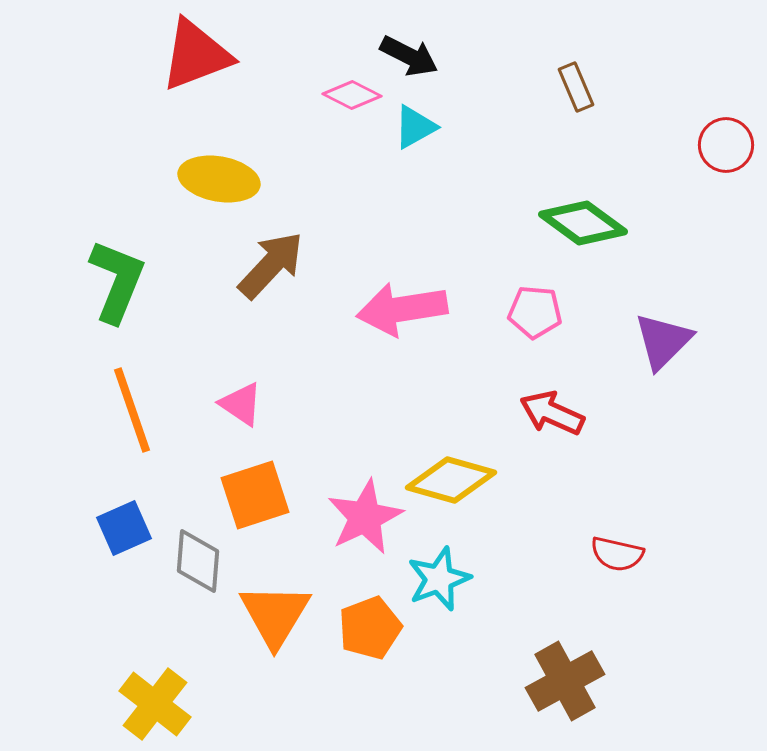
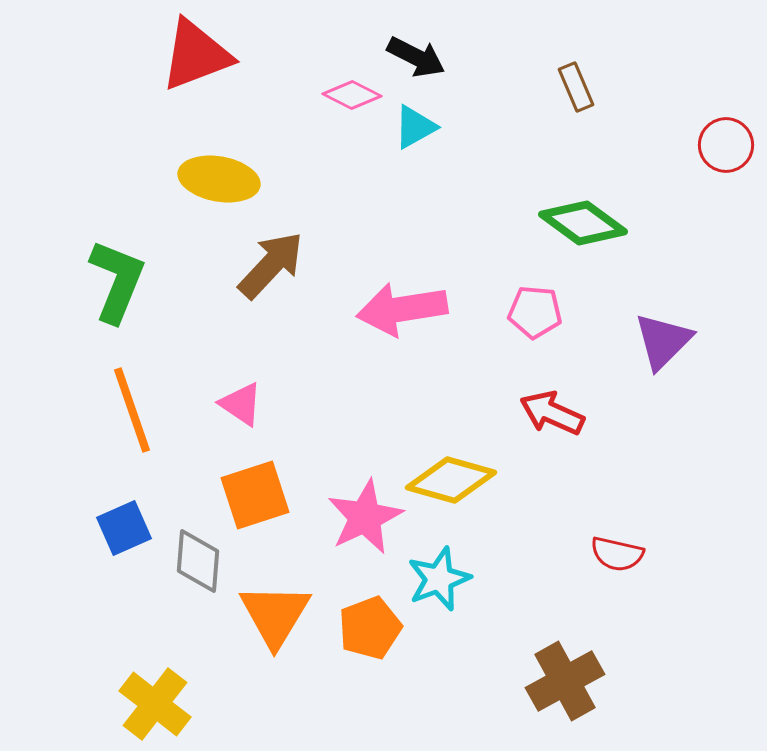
black arrow: moved 7 px right, 1 px down
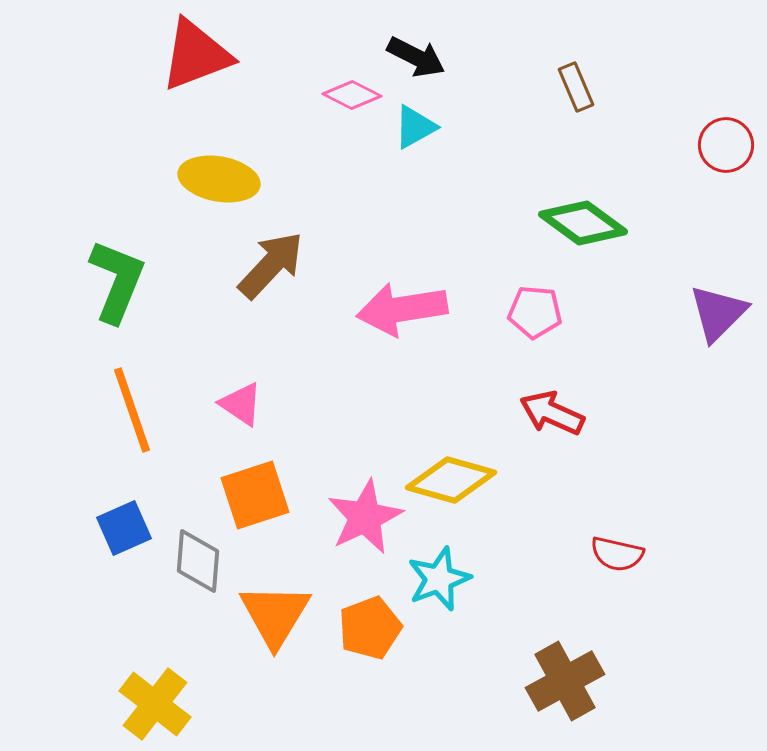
purple triangle: moved 55 px right, 28 px up
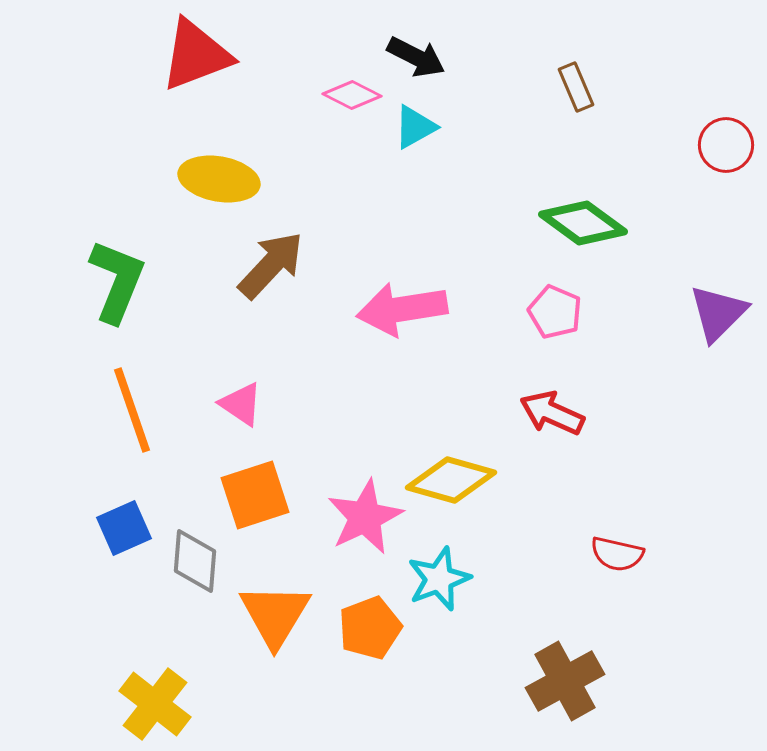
pink pentagon: moved 20 px right; rotated 18 degrees clockwise
gray diamond: moved 3 px left
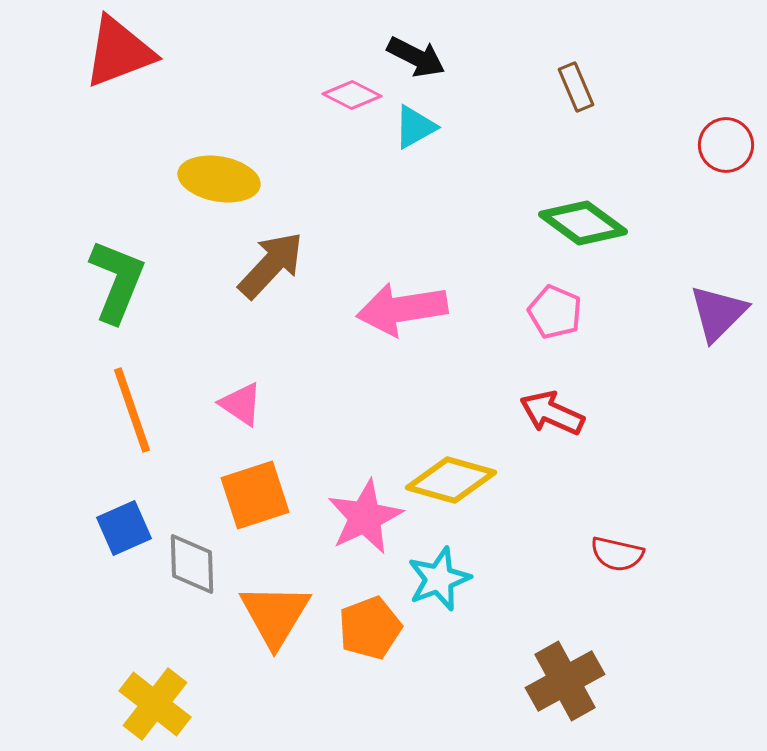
red triangle: moved 77 px left, 3 px up
gray diamond: moved 3 px left, 3 px down; rotated 6 degrees counterclockwise
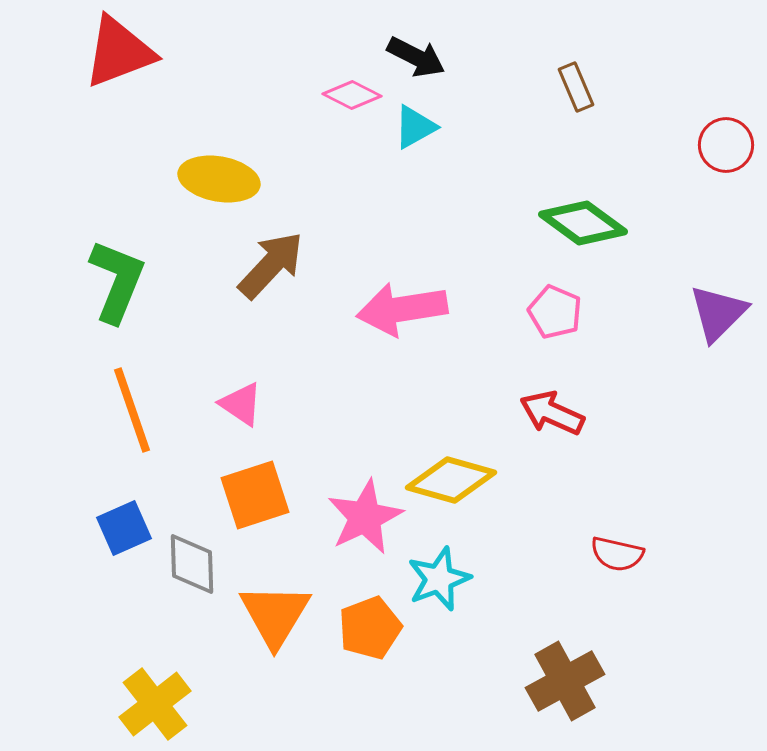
yellow cross: rotated 14 degrees clockwise
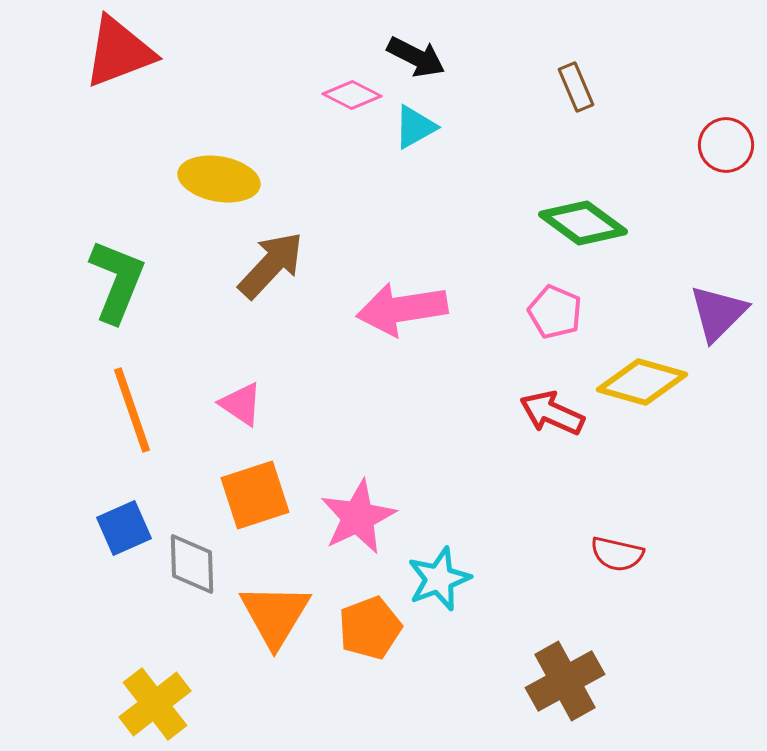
yellow diamond: moved 191 px right, 98 px up
pink star: moved 7 px left
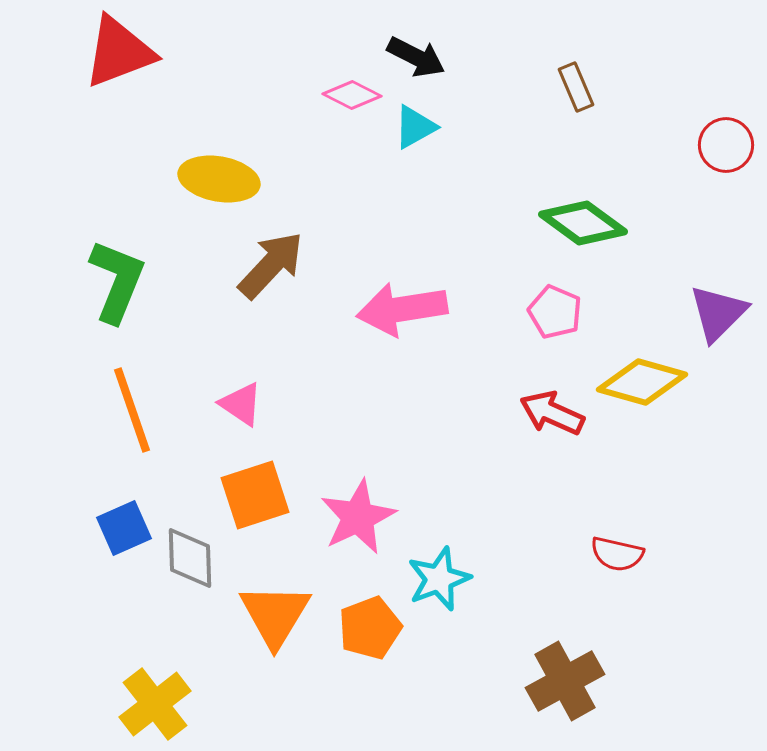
gray diamond: moved 2 px left, 6 px up
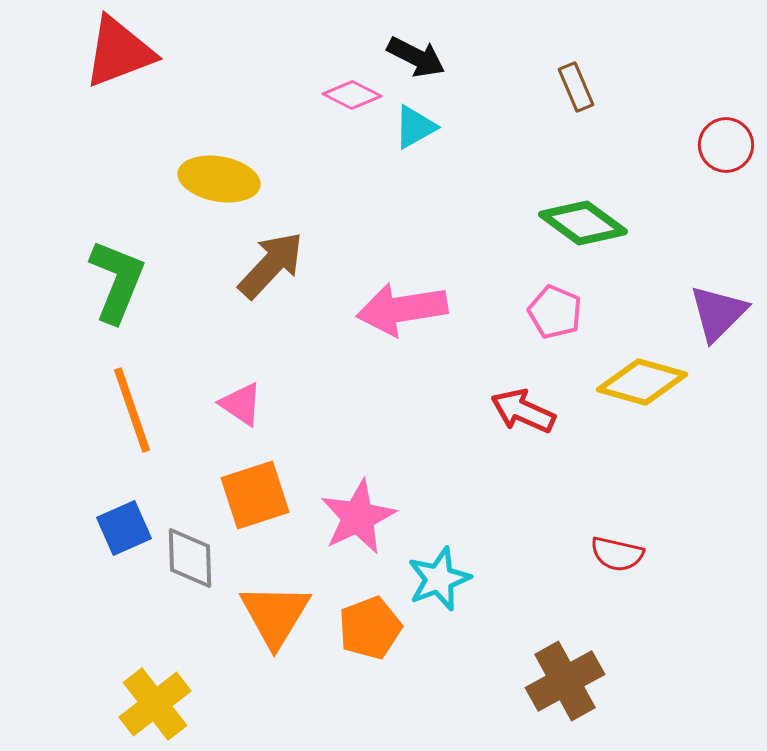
red arrow: moved 29 px left, 2 px up
